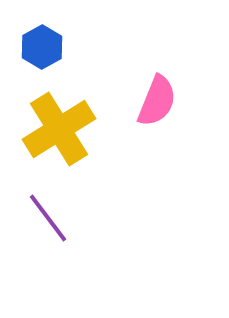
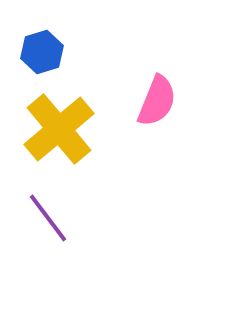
blue hexagon: moved 5 px down; rotated 12 degrees clockwise
yellow cross: rotated 8 degrees counterclockwise
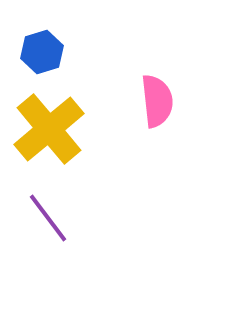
pink semicircle: rotated 28 degrees counterclockwise
yellow cross: moved 10 px left
